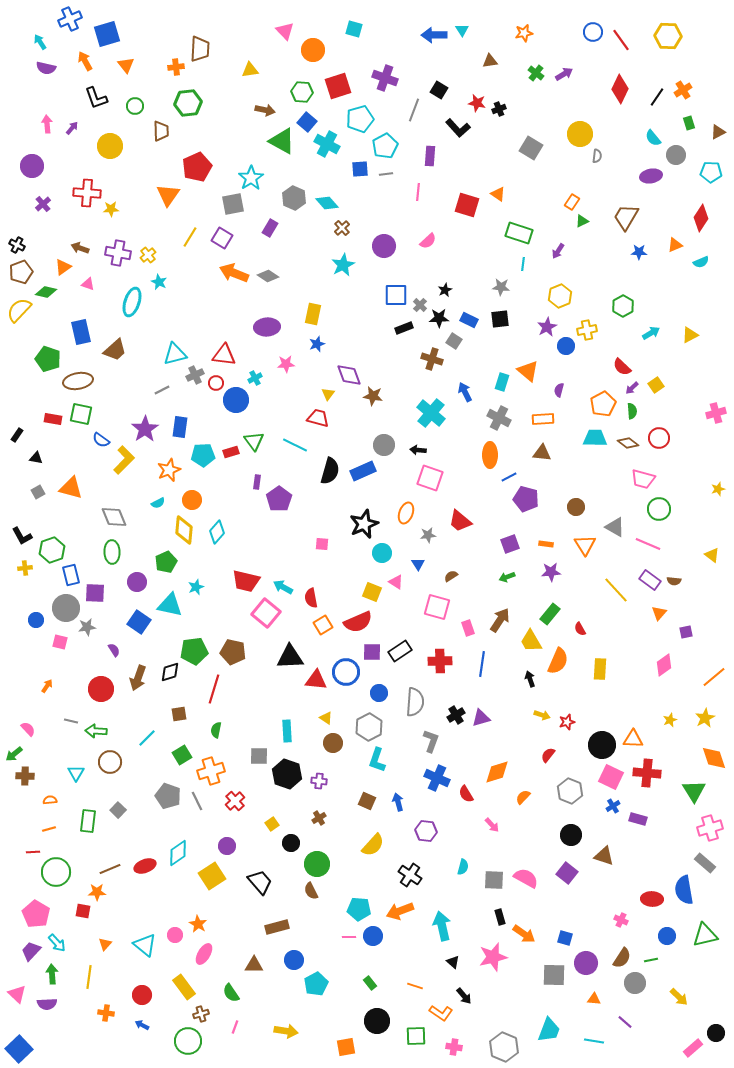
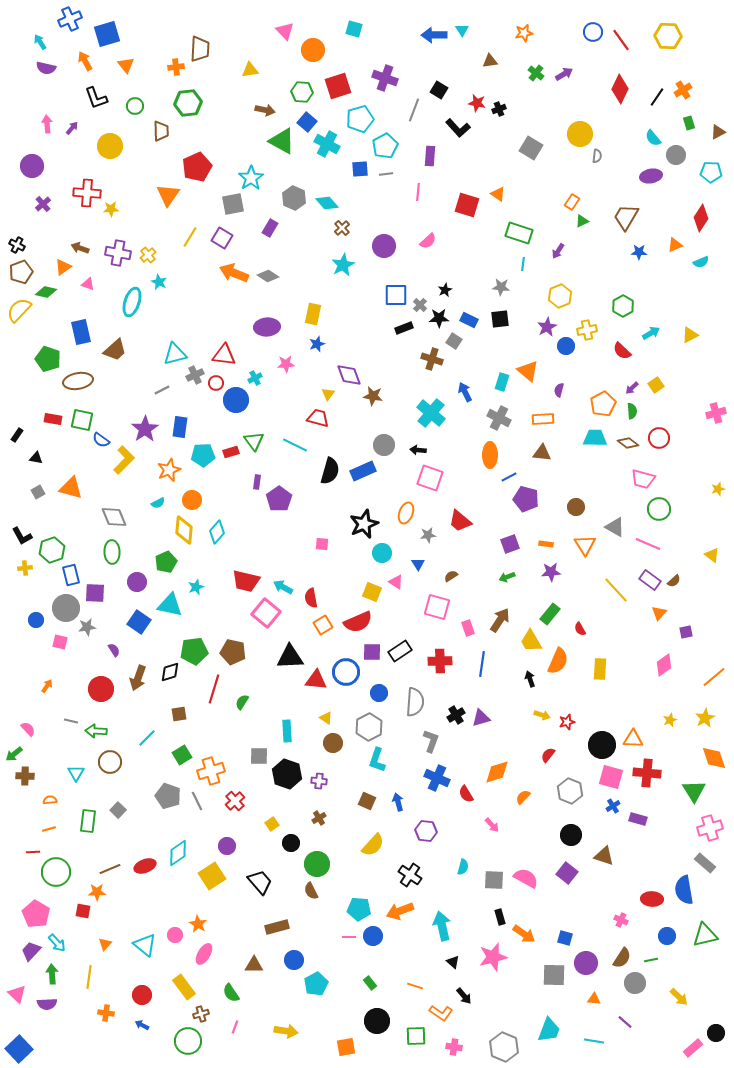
red semicircle at (622, 367): moved 16 px up
green square at (81, 414): moved 1 px right, 6 px down
brown semicircle at (674, 581): rotated 48 degrees counterclockwise
green semicircle at (216, 730): moved 26 px right, 28 px up; rotated 21 degrees clockwise
pink square at (611, 777): rotated 10 degrees counterclockwise
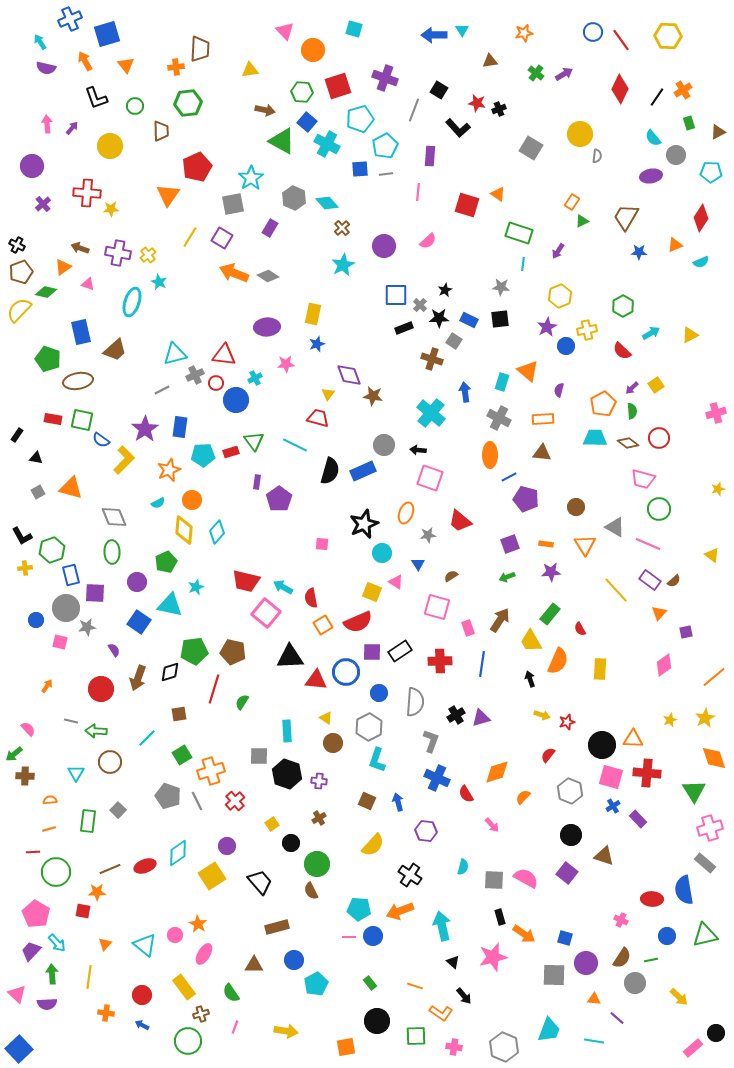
blue arrow at (465, 392): rotated 18 degrees clockwise
purple rectangle at (638, 819): rotated 30 degrees clockwise
purple line at (625, 1022): moved 8 px left, 4 px up
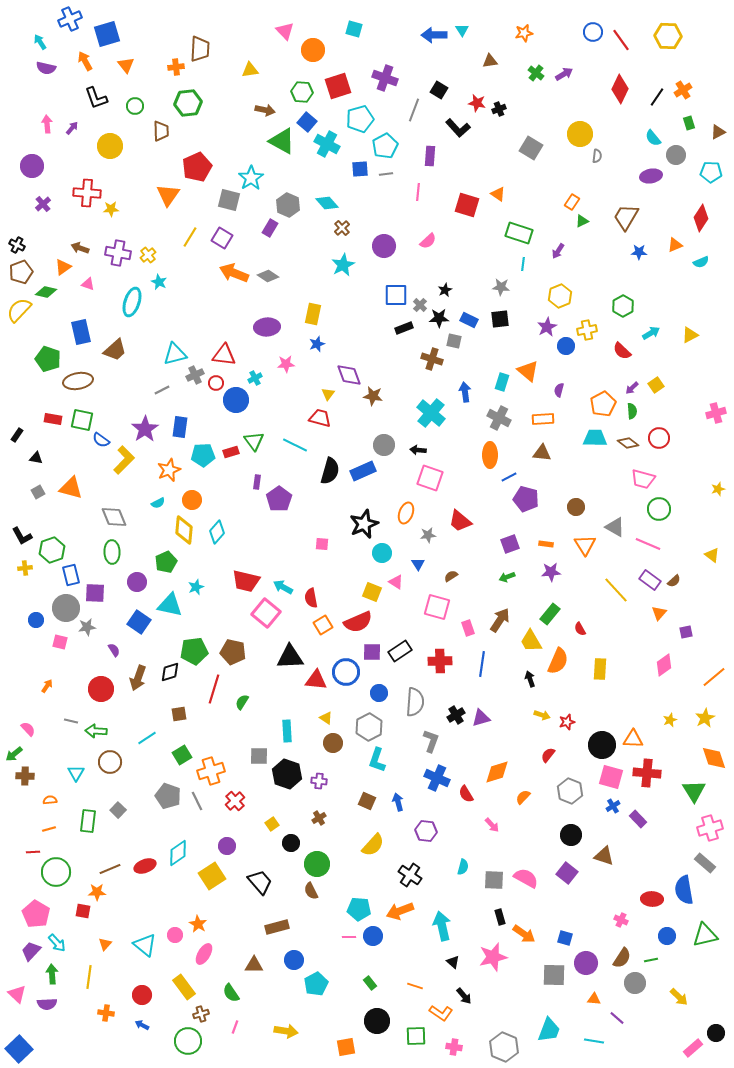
gray hexagon at (294, 198): moved 6 px left, 7 px down
gray square at (233, 204): moved 4 px left, 4 px up; rotated 25 degrees clockwise
gray square at (454, 341): rotated 21 degrees counterclockwise
red trapezoid at (318, 418): moved 2 px right
cyan line at (147, 738): rotated 12 degrees clockwise
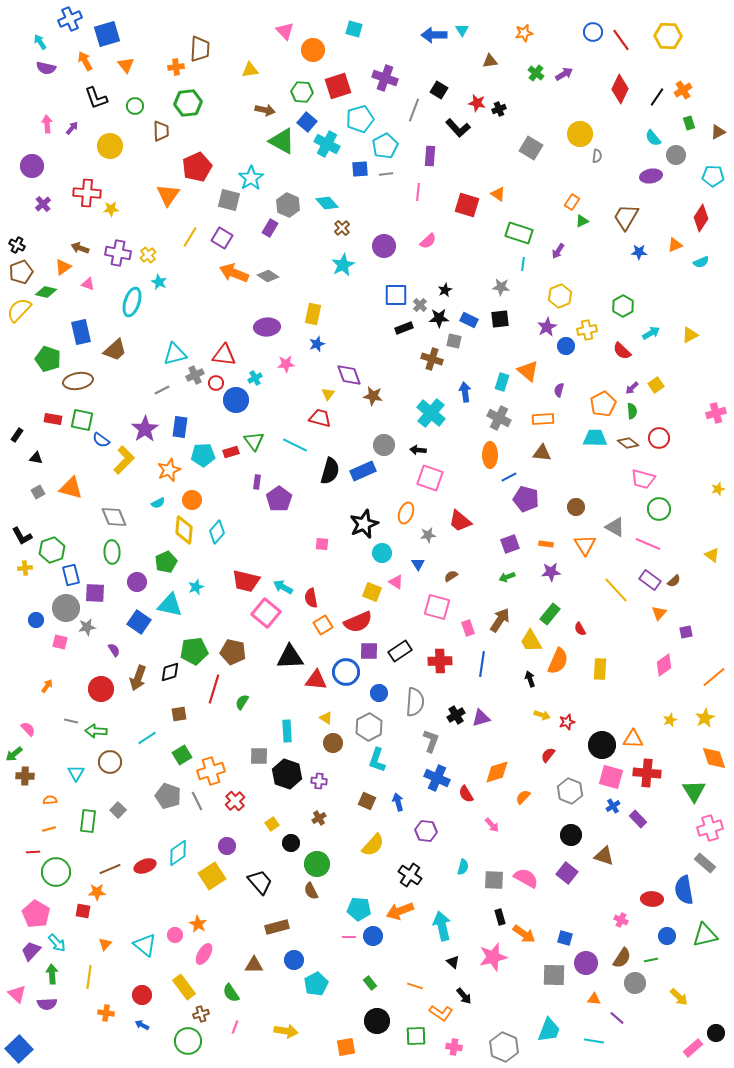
cyan pentagon at (711, 172): moved 2 px right, 4 px down
purple square at (372, 652): moved 3 px left, 1 px up
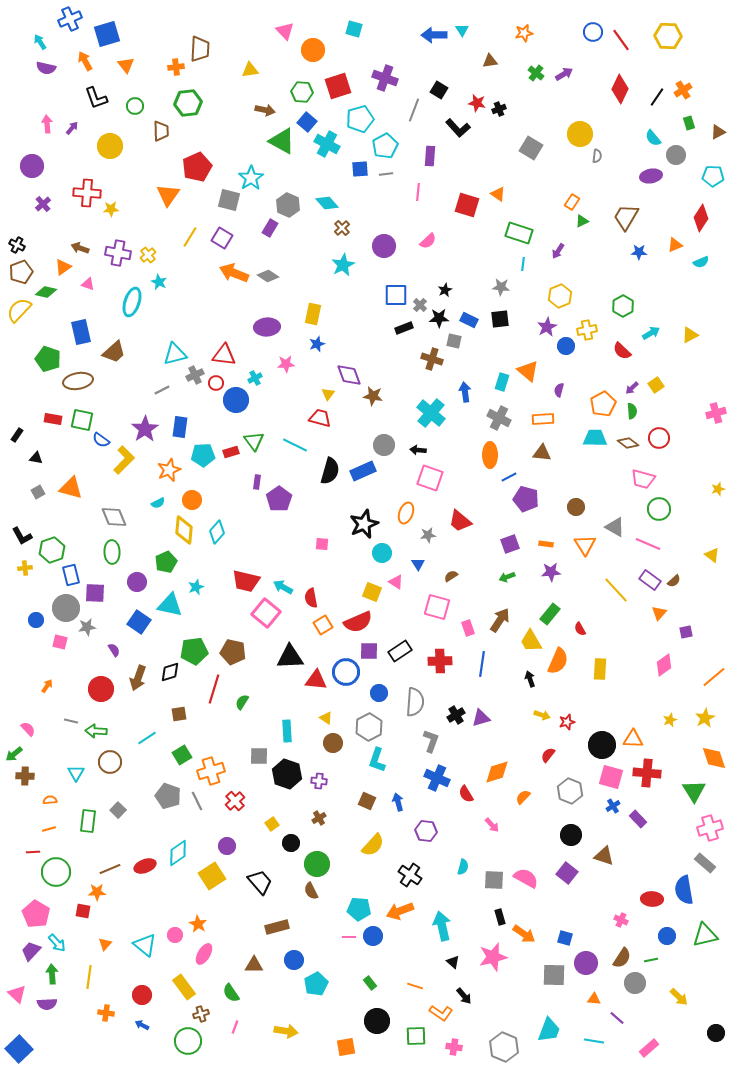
brown trapezoid at (115, 350): moved 1 px left, 2 px down
pink rectangle at (693, 1048): moved 44 px left
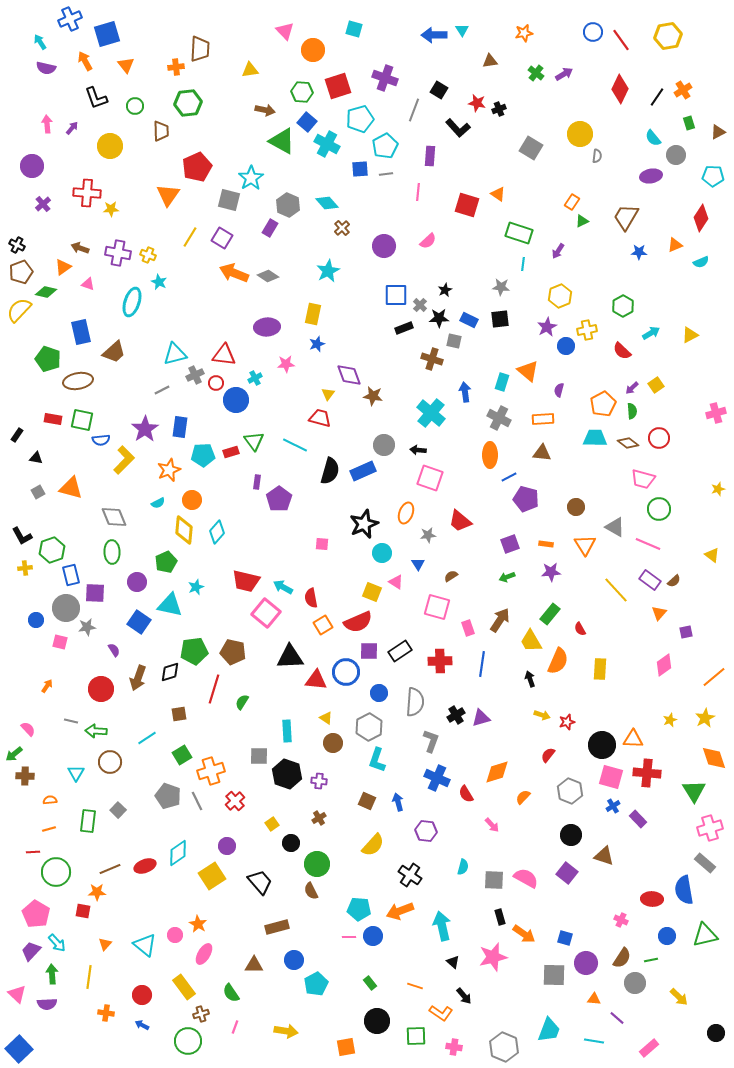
yellow hexagon at (668, 36): rotated 12 degrees counterclockwise
yellow cross at (148, 255): rotated 28 degrees counterclockwise
cyan star at (343, 265): moved 15 px left, 6 px down
blue semicircle at (101, 440): rotated 42 degrees counterclockwise
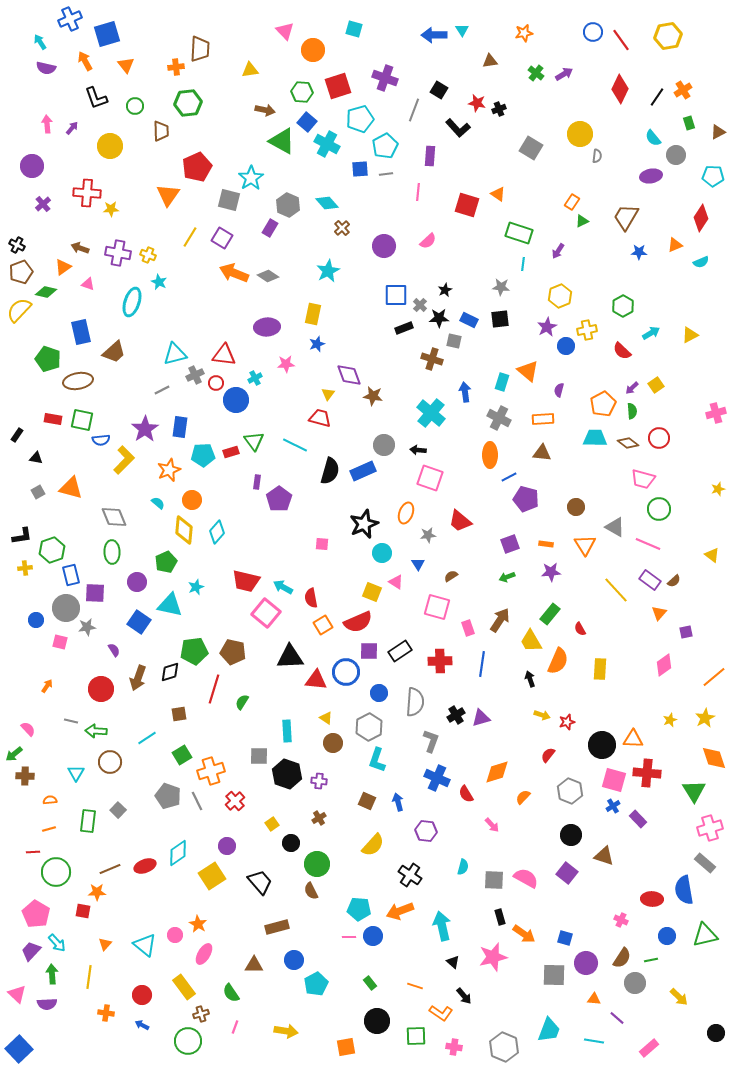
cyan semicircle at (158, 503): rotated 112 degrees counterclockwise
black L-shape at (22, 536): rotated 70 degrees counterclockwise
pink square at (611, 777): moved 3 px right, 3 px down
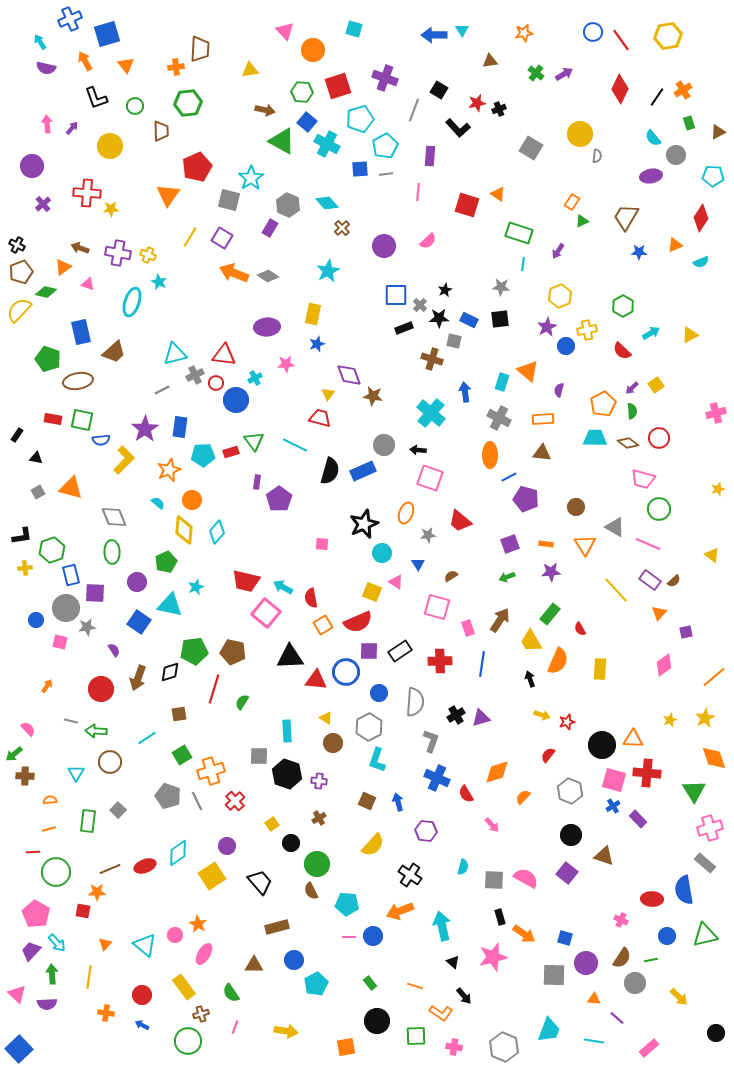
red star at (477, 103): rotated 24 degrees counterclockwise
cyan pentagon at (359, 909): moved 12 px left, 5 px up
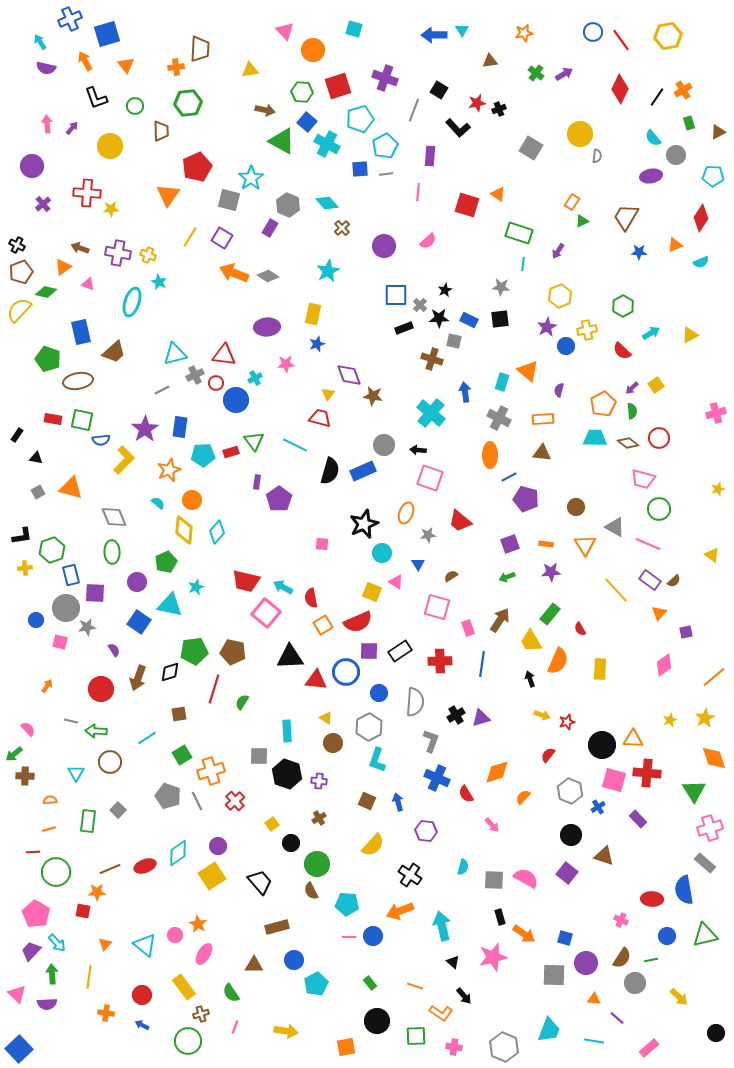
blue cross at (613, 806): moved 15 px left, 1 px down
purple circle at (227, 846): moved 9 px left
